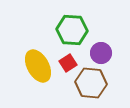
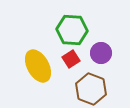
red square: moved 3 px right, 4 px up
brown hexagon: moved 6 px down; rotated 16 degrees clockwise
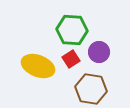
purple circle: moved 2 px left, 1 px up
yellow ellipse: rotated 40 degrees counterclockwise
brown hexagon: rotated 12 degrees counterclockwise
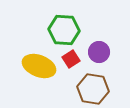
green hexagon: moved 8 px left
yellow ellipse: moved 1 px right
brown hexagon: moved 2 px right
